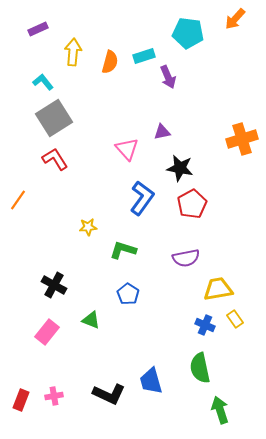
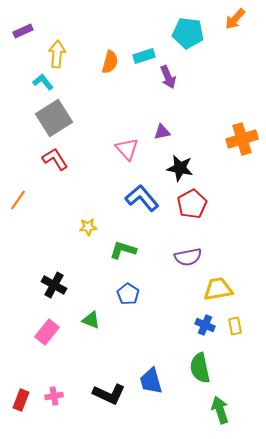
purple rectangle: moved 15 px left, 2 px down
yellow arrow: moved 16 px left, 2 px down
blue L-shape: rotated 76 degrees counterclockwise
purple semicircle: moved 2 px right, 1 px up
yellow rectangle: moved 7 px down; rotated 24 degrees clockwise
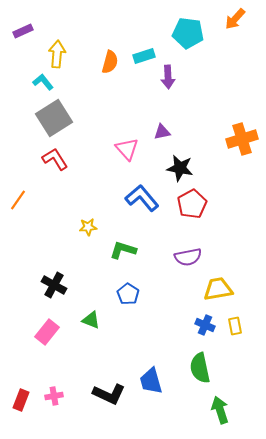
purple arrow: rotated 20 degrees clockwise
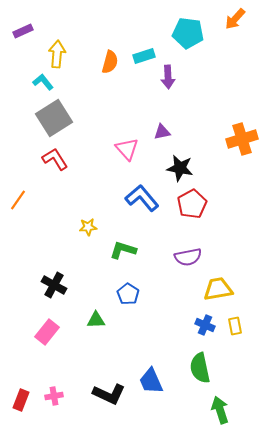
green triangle: moved 5 px right; rotated 24 degrees counterclockwise
blue trapezoid: rotated 8 degrees counterclockwise
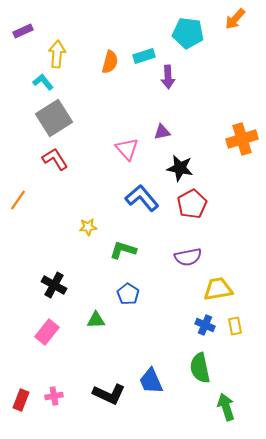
green arrow: moved 6 px right, 3 px up
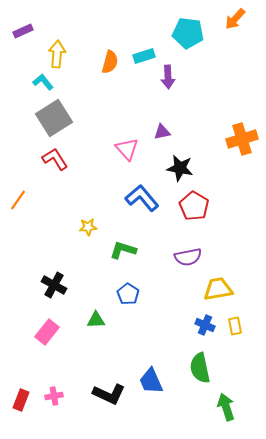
red pentagon: moved 2 px right, 2 px down; rotated 12 degrees counterclockwise
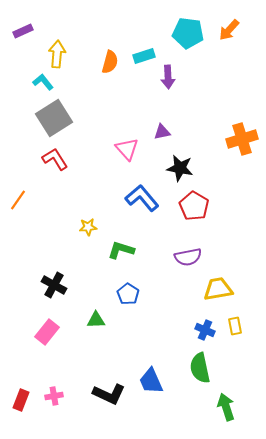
orange arrow: moved 6 px left, 11 px down
green L-shape: moved 2 px left
blue cross: moved 5 px down
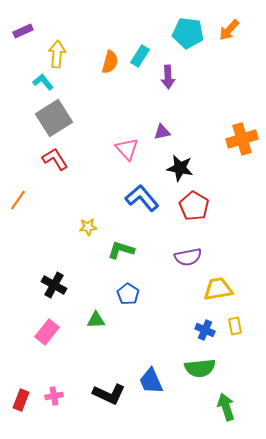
cyan rectangle: moved 4 px left; rotated 40 degrees counterclockwise
green semicircle: rotated 84 degrees counterclockwise
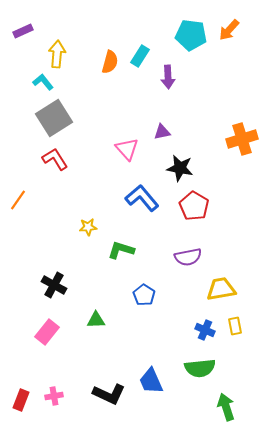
cyan pentagon: moved 3 px right, 2 px down
yellow trapezoid: moved 3 px right
blue pentagon: moved 16 px right, 1 px down
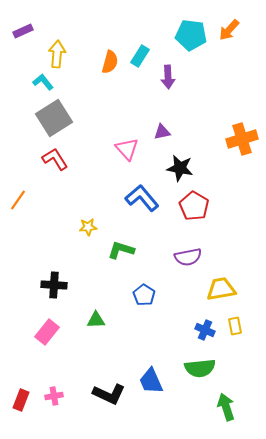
black cross: rotated 25 degrees counterclockwise
